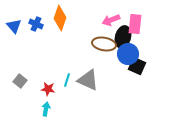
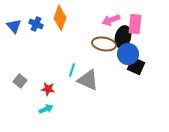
black square: moved 1 px left
cyan line: moved 5 px right, 10 px up
cyan arrow: rotated 56 degrees clockwise
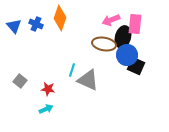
blue circle: moved 1 px left, 1 px down
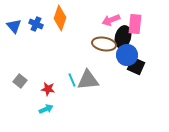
cyan line: moved 10 px down; rotated 40 degrees counterclockwise
gray triangle: rotated 30 degrees counterclockwise
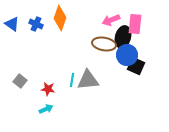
blue triangle: moved 2 px left, 2 px up; rotated 14 degrees counterclockwise
cyan line: rotated 32 degrees clockwise
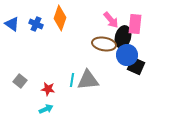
pink arrow: rotated 108 degrees counterclockwise
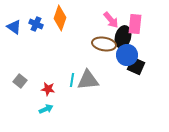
blue triangle: moved 2 px right, 3 px down
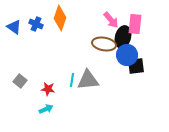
black square: rotated 30 degrees counterclockwise
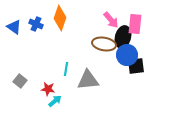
cyan line: moved 6 px left, 11 px up
cyan arrow: moved 9 px right, 8 px up; rotated 16 degrees counterclockwise
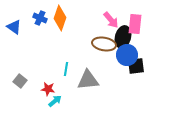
blue cross: moved 4 px right, 6 px up
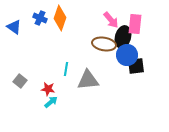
cyan arrow: moved 4 px left, 1 px down
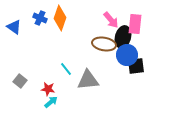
cyan line: rotated 48 degrees counterclockwise
